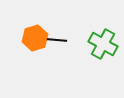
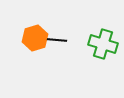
green cross: rotated 12 degrees counterclockwise
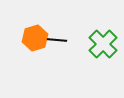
green cross: rotated 28 degrees clockwise
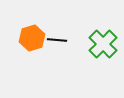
orange hexagon: moved 3 px left
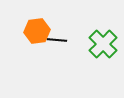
orange hexagon: moved 5 px right, 7 px up; rotated 10 degrees clockwise
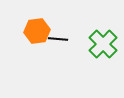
black line: moved 1 px right, 1 px up
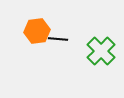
green cross: moved 2 px left, 7 px down
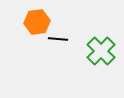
orange hexagon: moved 9 px up
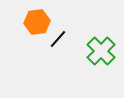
black line: rotated 54 degrees counterclockwise
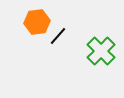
black line: moved 3 px up
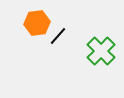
orange hexagon: moved 1 px down
